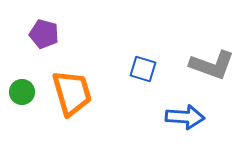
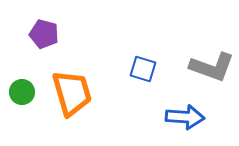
gray L-shape: moved 2 px down
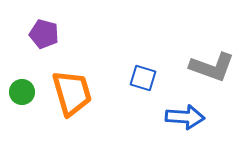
blue square: moved 9 px down
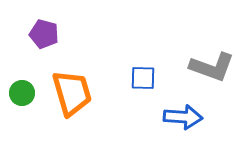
blue square: rotated 16 degrees counterclockwise
green circle: moved 1 px down
blue arrow: moved 2 px left
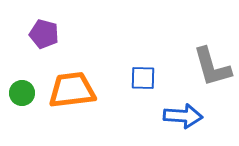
gray L-shape: rotated 54 degrees clockwise
orange trapezoid: moved 3 px up; rotated 81 degrees counterclockwise
blue arrow: moved 1 px up
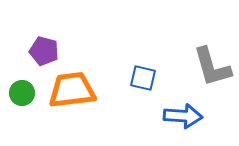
purple pentagon: moved 17 px down
blue square: rotated 12 degrees clockwise
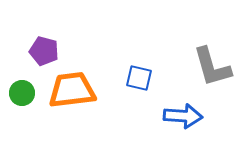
blue square: moved 4 px left
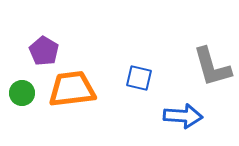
purple pentagon: rotated 16 degrees clockwise
orange trapezoid: moved 1 px up
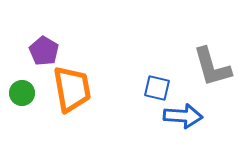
blue square: moved 18 px right, 10 px down
orange trapezoid: rotated 87 degrees clockwise
